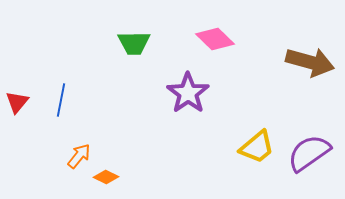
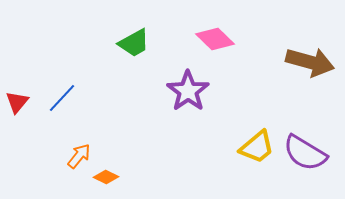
green trapezoid: rotated 28 degrees counterclockwise
purple star: moved 2 px up
blue line: moved 1 px right, 2 px up; rotated 32 degrees clockwise
purple semicircle: moved 4 px left; rotated 114 degrees counterclockwise
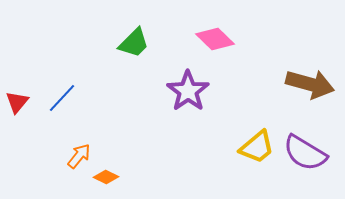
green trapezoid: rotated 16 degrees counterclockwise
brown arrow: moved 22 px down
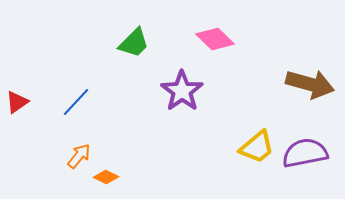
purple star: moved 6 px left
blue line: moved 14 px right, 4 px down
red triangle: rotated 15 degrees clockwise
purple semicircle: rotated 138 degrees clockwise
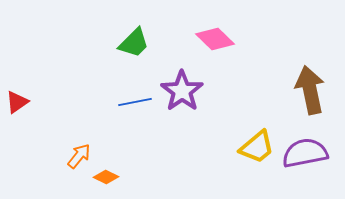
brown arrow: moved 6 px down; rotated 117 degrees counterclockwise
blue line: moved 59 px right; rotated 36 degrees clockwise
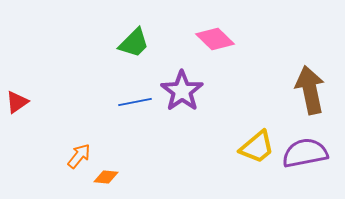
orange diamond: rotated 20 degrees counterclockwise
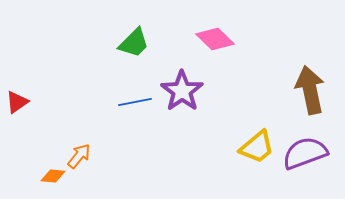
purple semicircle: rotated 9 degrees counterclockwise
orange diamond: moved 53 px left, 1 px up
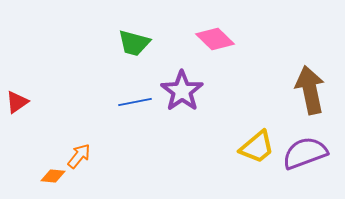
green trapezoid: rotated 60 degrees clockwise
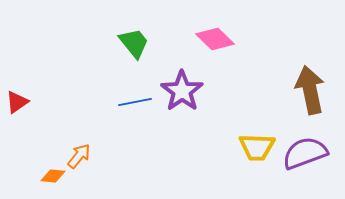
green trapezoid: rotated 144 degrees counterclockwise
yellow trapezoid: rotated 42 degrees clockwise
